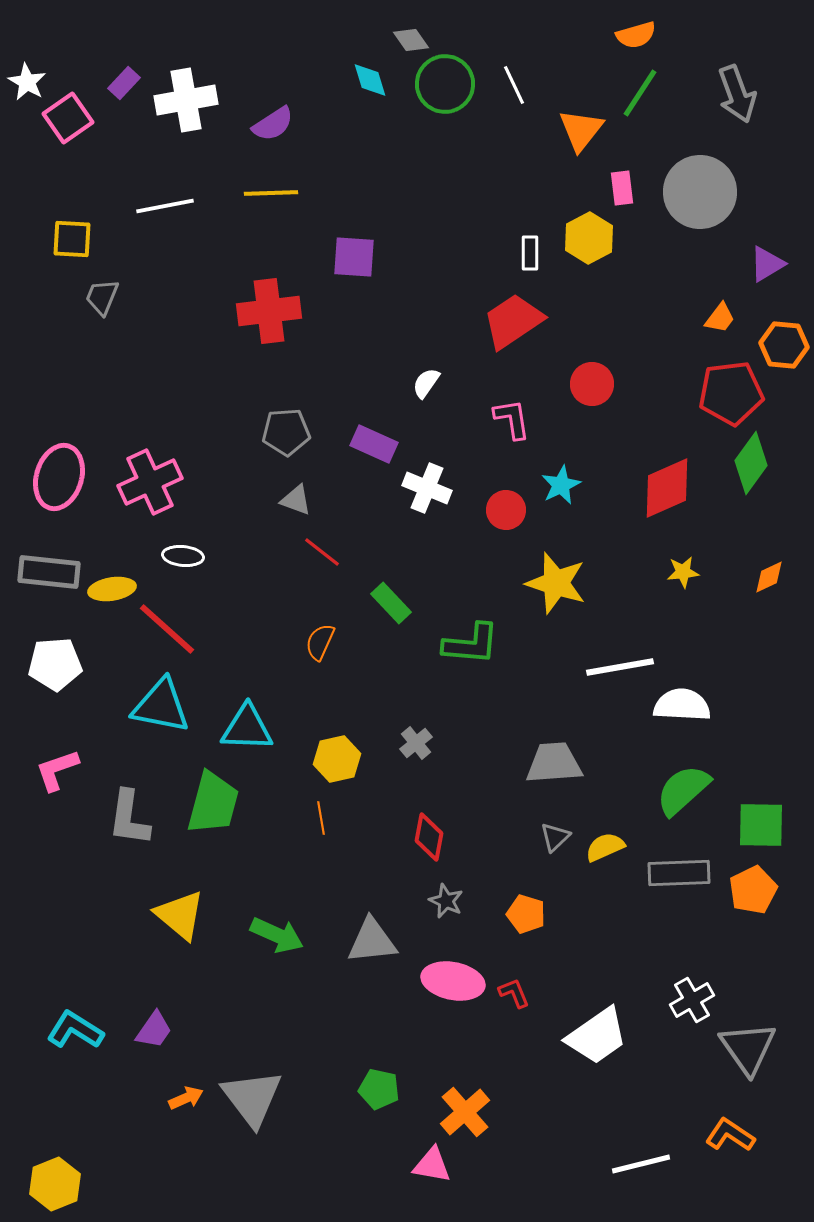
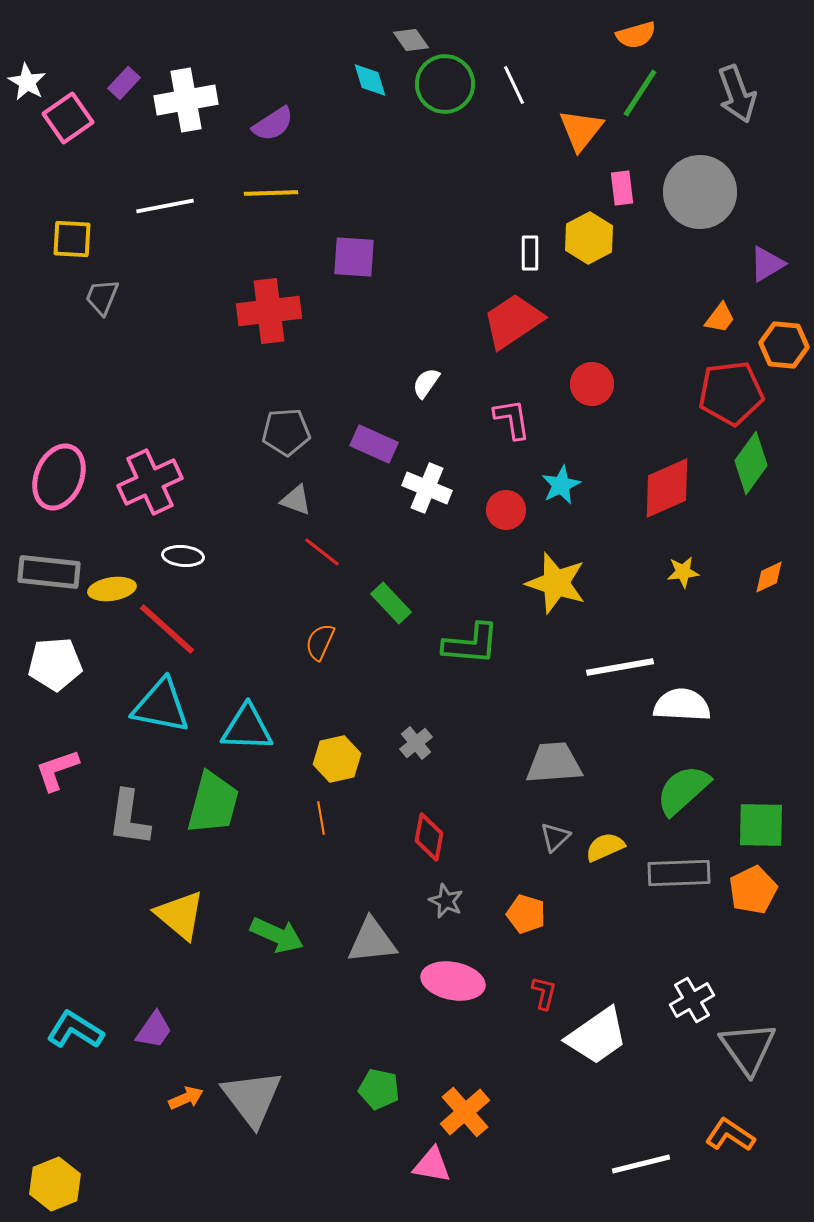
pink ellipse at (59, 477): rotated 6 degrees clockwise
red L-shape at (514, 993): moved 30 px right; rotated 36 degrees clockwise
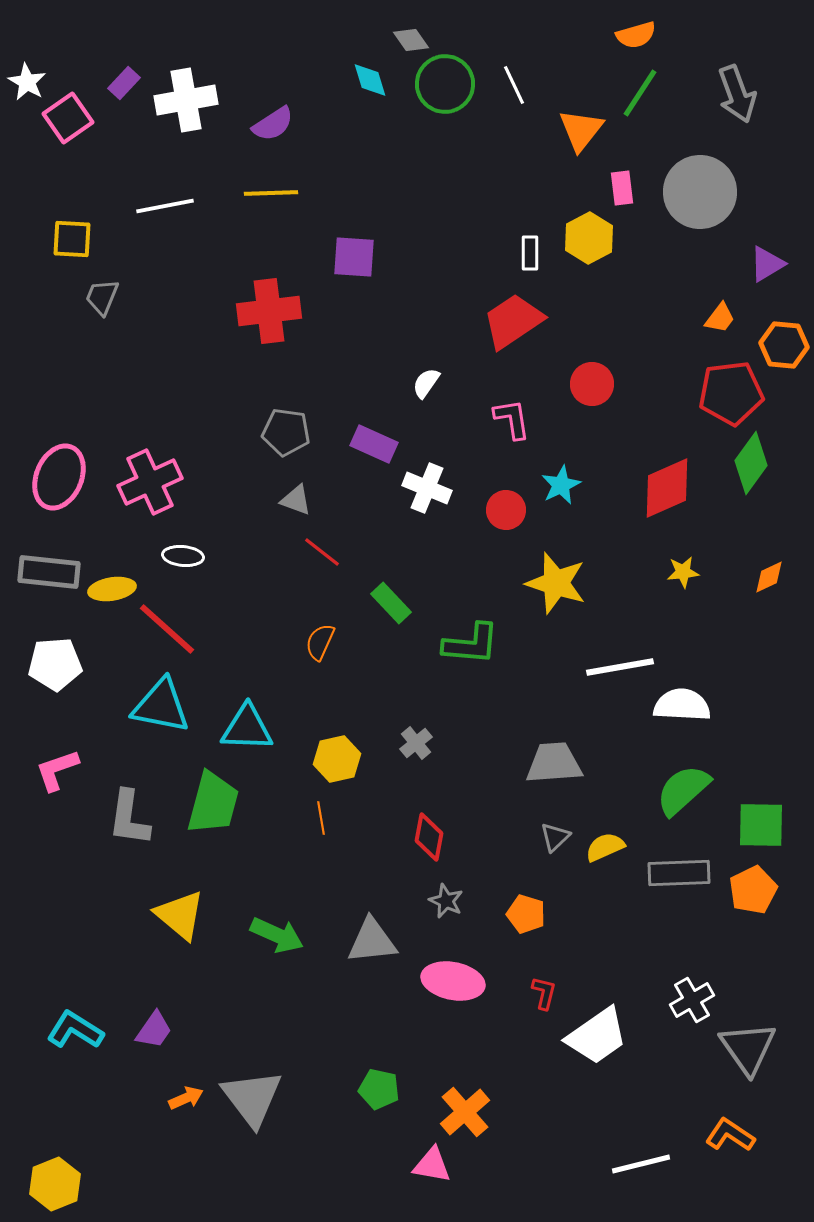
gray pentagon at (286, 432): rotated 12 degrees clockwise
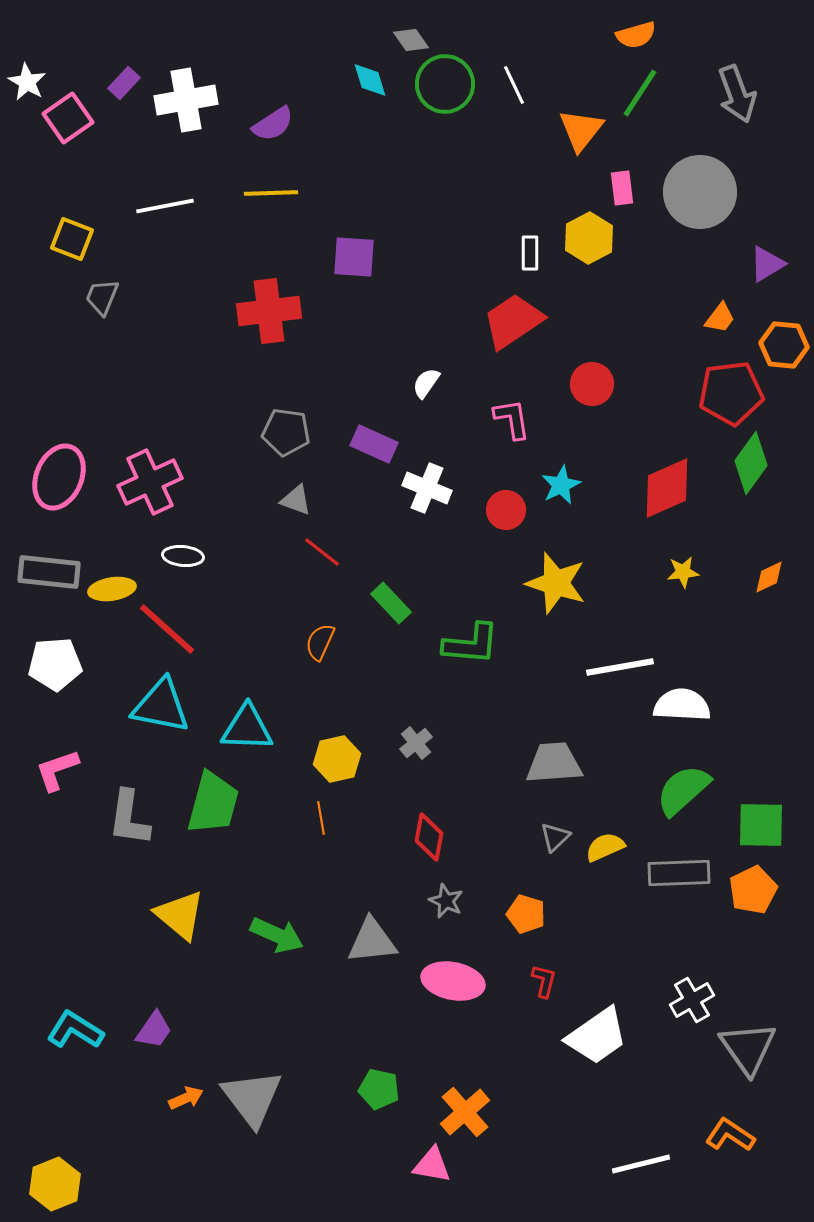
yellow square at (72, 239): rotated 18 degrees clockwise
red L-shape at (544, 993): moved 12 px up
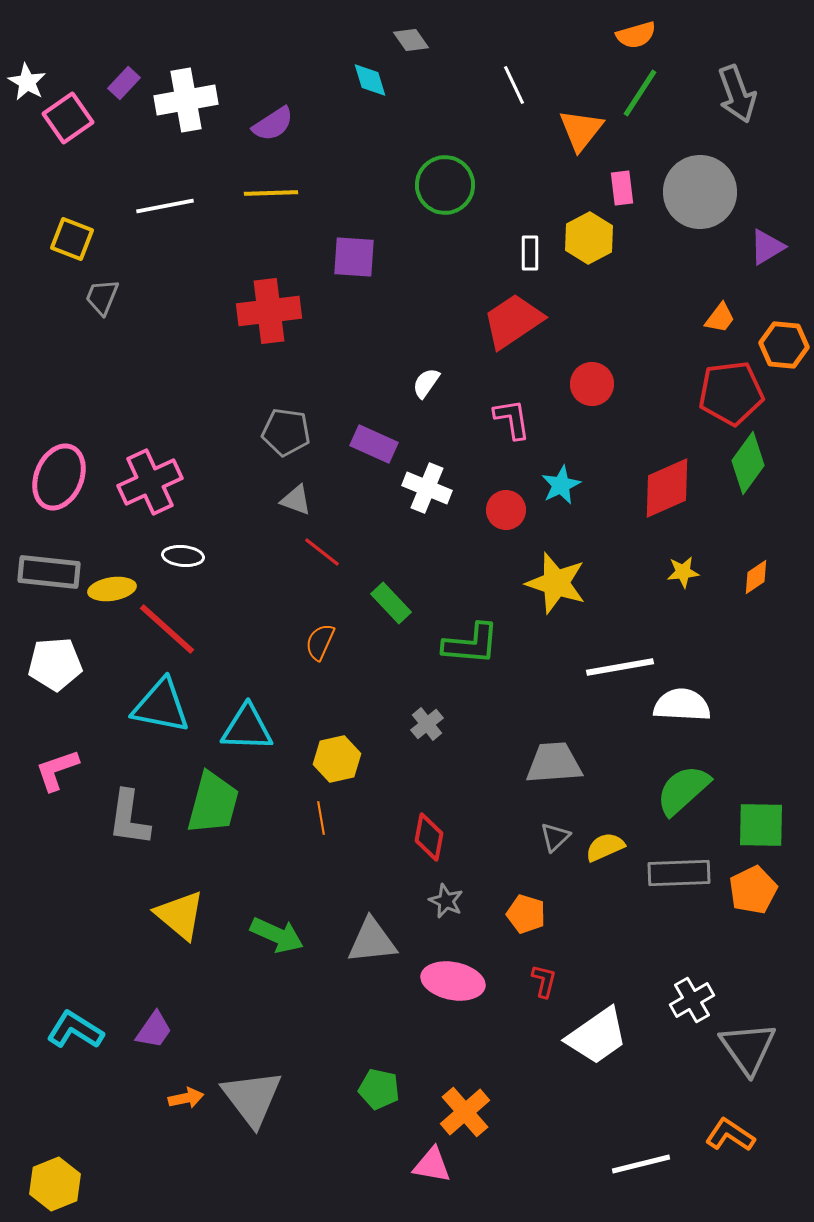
green circle at (445, 84): moved 101 px down
purple triangle at (767, 264): moved 17 px up
green diamond at (751, 463): moved 3 px left
orange diamond at (769, 577): moved 13 px left; rotated 9 degrees counterclockwise
gray cross at (416, 743): moved 11 px right, 19 px up
orange arrow at (186, 1098): rotated 12 degrees clockwise
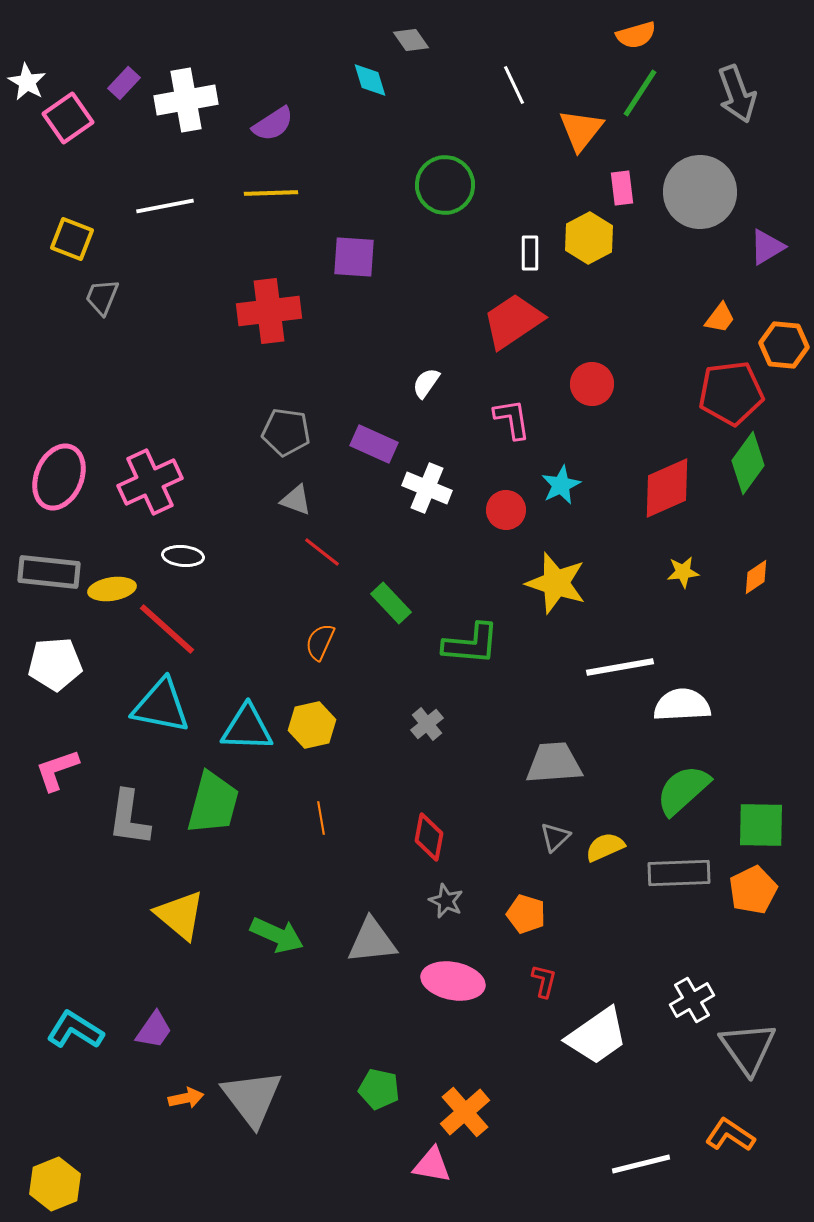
white semicircle at (682, 705): rotated 6 degrees counterclockwise
yellow hexagon at (337, 759): moved 25 px left, 34 px up
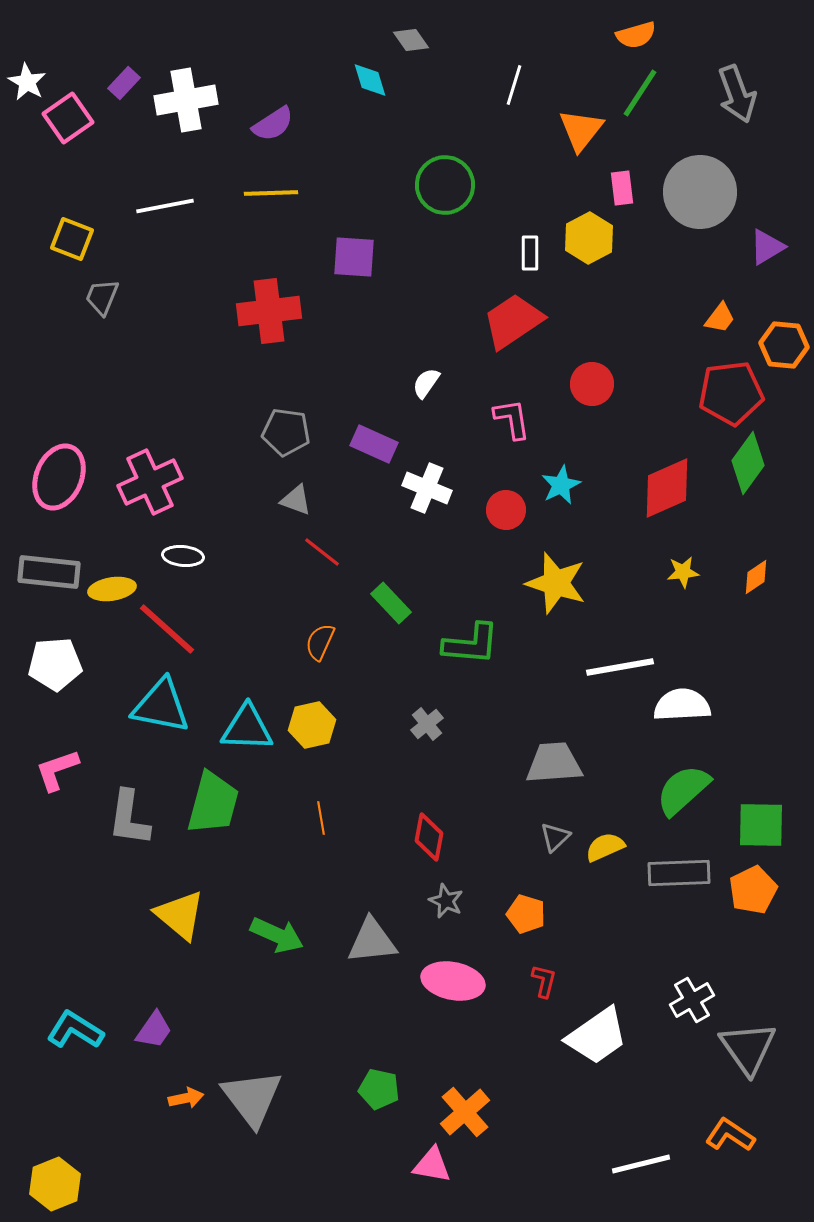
white line at (514, 85): rotated 42 degrees clockwise
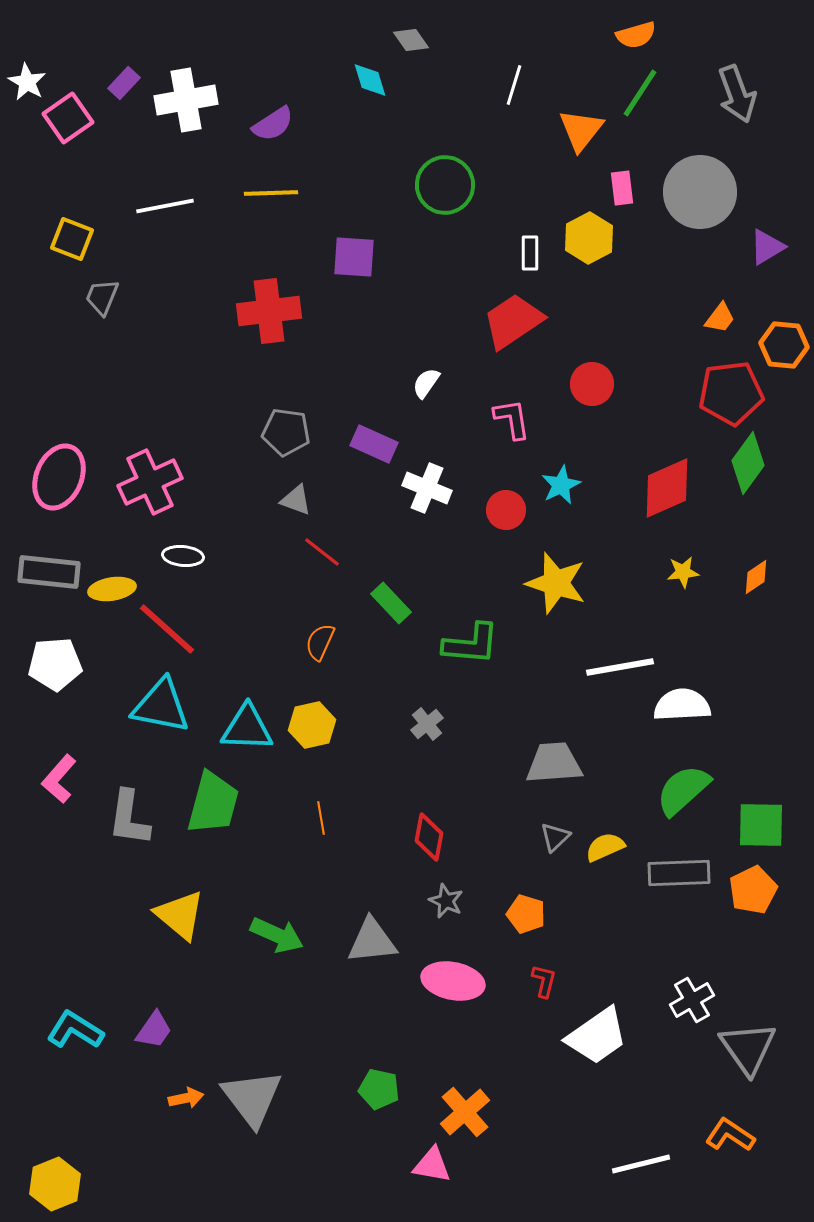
pink L-shape at (57, 770): moved 2 px right, 9 px down; rotated 30 degrees counterclockwise
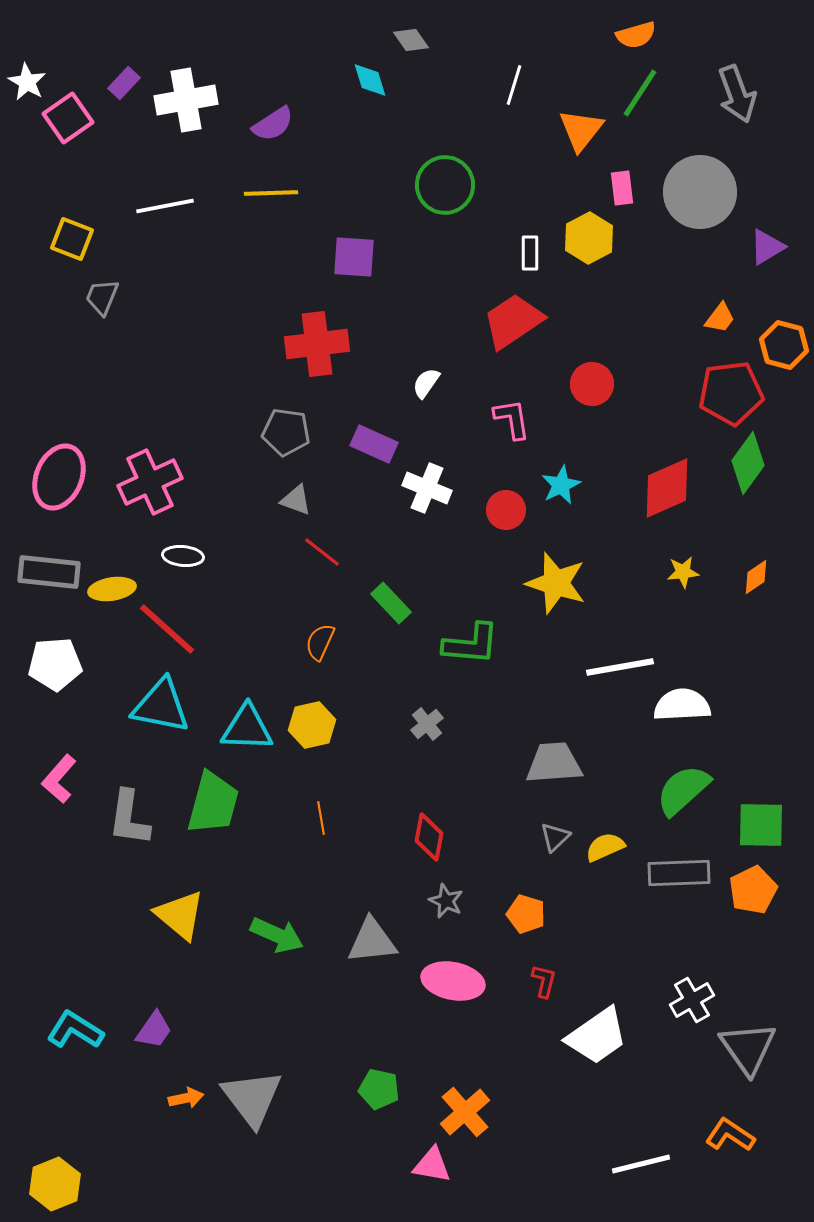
red cross at (269, 311): moved 48 px right, 33 px down
orange hexagon at (784, 345): rotated 9 degrees clockwise
